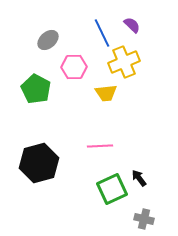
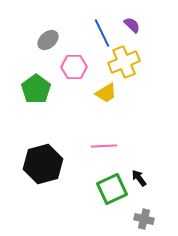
green pentagon: rotated 8 degrees clockwise
yellow trapezoid: rotated 25 degrees counterclockwise
pink line: moved 4 px right
black hexagon: moved 4 px right, 1 px down
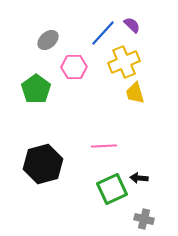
blue line: moved 1 px right; rotated 68 degrees clockwise
yellow trapezoid: moved 29 px right; rotated 105 degrees clockwise
black arrow: rotated 48 degrees counterclockwise
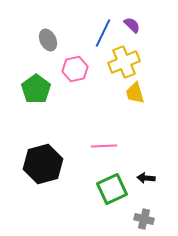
blue line: rotated 16 degrees counterclockwise
gray ellipse: rotated 75 degrees counterclockwise
pink hexagon: moved 1 px right, 2 px down; rotated 10 degrees counterclockwise
black arrow: moved 7 px right
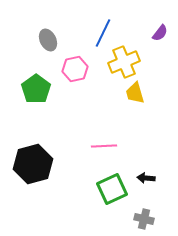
purple semicircle: moved 28 px right, 8 px down; rotated 84 degrees clockwise
black hexagon: moved 10 px left
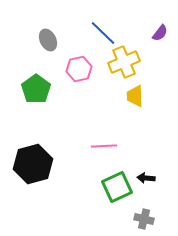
blue line: rotated 72 degrees counterclockwise
pink hexagon: moved 4 px right
yellow trapezoid: moved 3 px down; rotated 15 degrees clockwise
green square: moved 5 px right, 2 px up
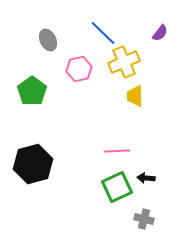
green pentagon: moved 4 px left, 2 px down
pink line: moved 13 px right, 5 px down
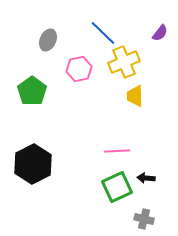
gray ellipse: rotated 50 degrees clockwise
black hexagon: rotated 12 degrees counterclockwise
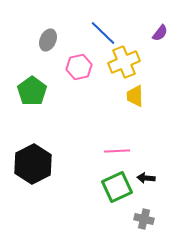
pink hexagon: moved 2 px up
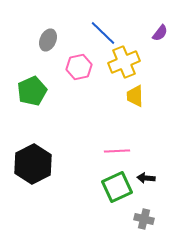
green pentagon: rotated 12 degrees clockwise
